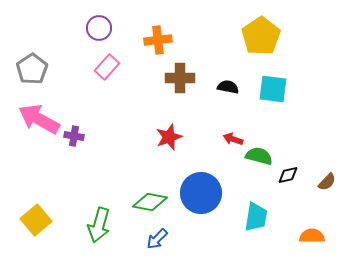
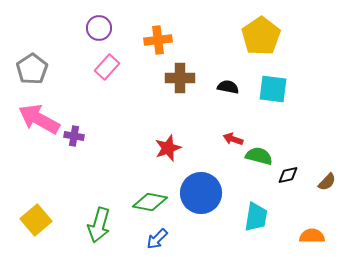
red star: moved 1 px left, 11 px down
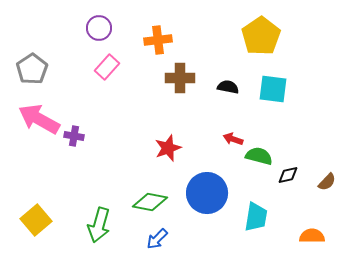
blue circle: moved 6 px right
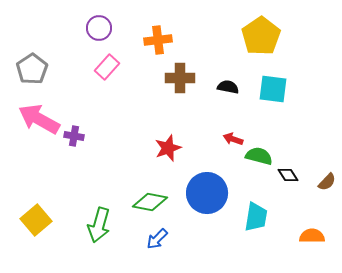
black diamond: rotated 70 degrees clockwise
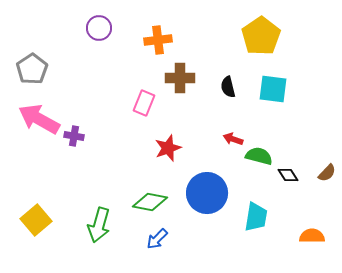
pink rectangle: moved 37 px right, 36 px down; rotated 20 degrees counterclockwise
black semicircle: rotated 115 degrees counterclockwise
brown semicircle: moved 9 px up
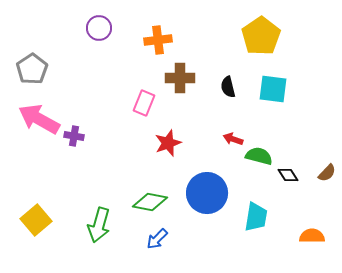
red star: moved 5 px up
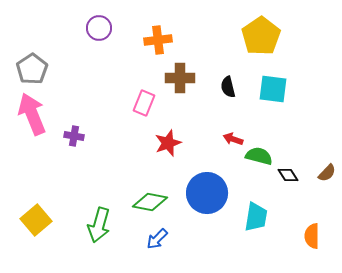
pink arrow: moved 7 px left, 5 px up; rotated 39 degrees clockwise
orange semicircle: rotated 90 degrees counterclockwise
